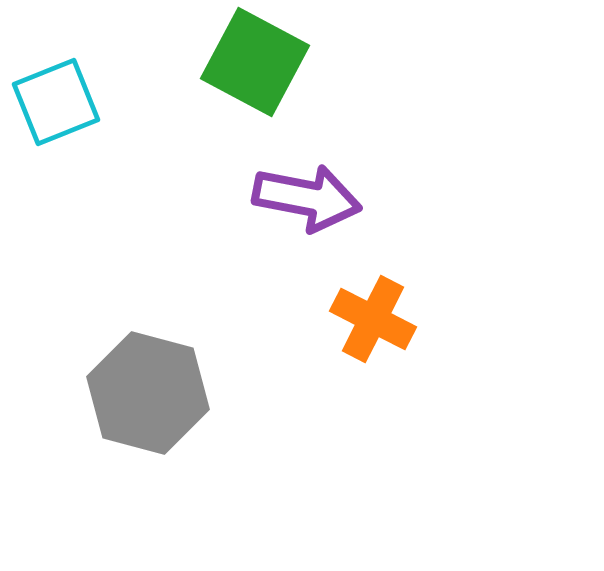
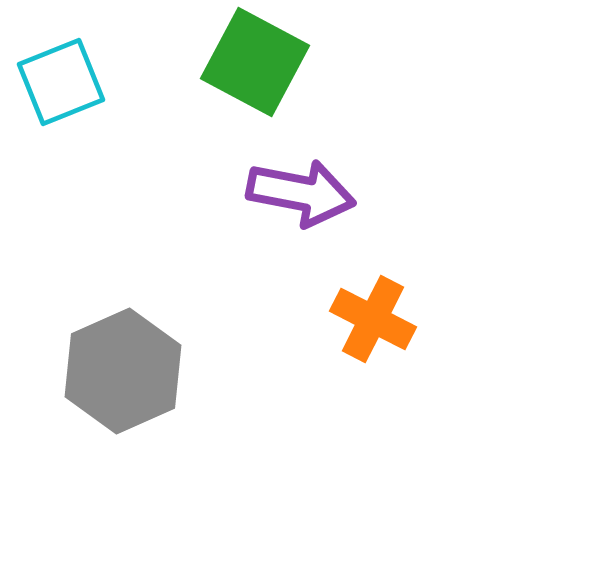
cyan square: moved 5 px right, 20 px up
purple arrow: moved 6 px left, 5 px up
gray hexagon: moved 25 px left, 22 px up; rotated 21 degrees clockwise
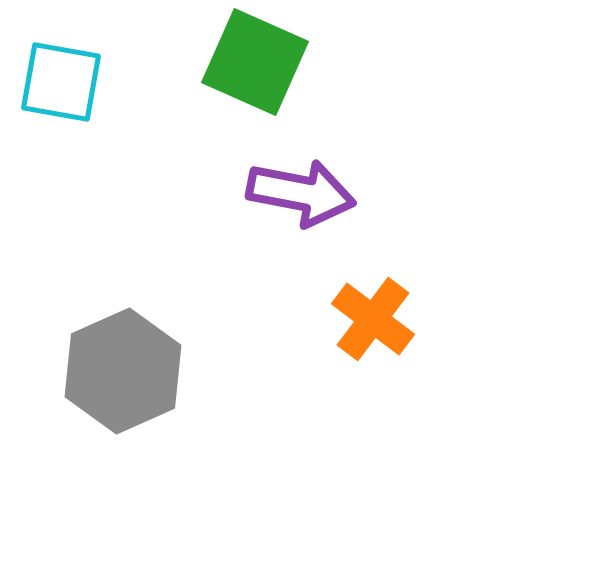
green square: rotated 4 degrees counterclockwise
cyan square: rotated 32 degrees clockwise
orange cross: rotated 10 degrees clockwise
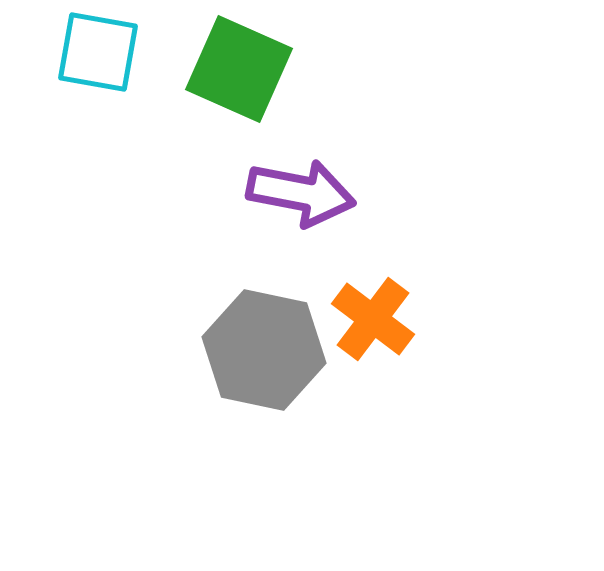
green square: moved 16 px left, 7 px down
cyan square: moved 37 px right, 30 px up
gray hexagon: moved 141 px right, 21 px up; rotated 24 degrees counterclockwise
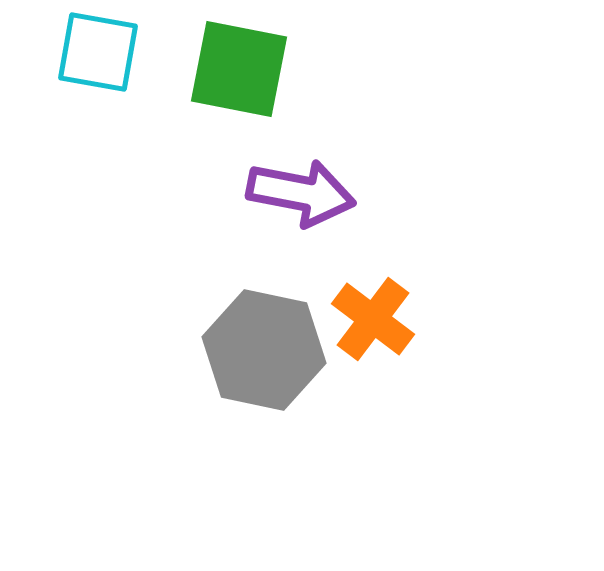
green square: rotated 13 degrees counterclockwise
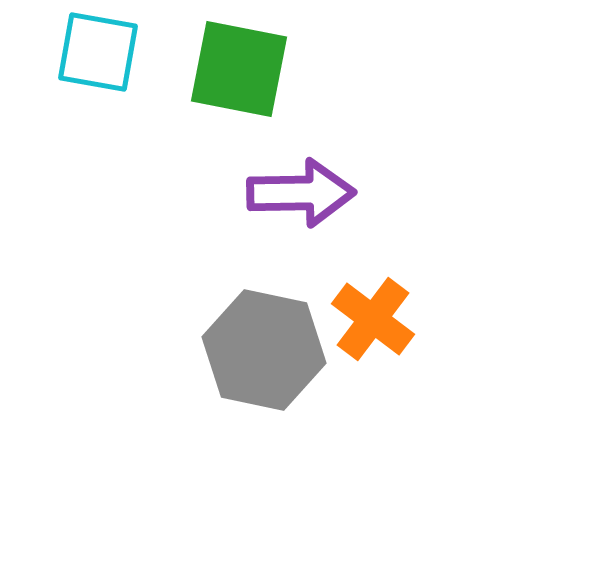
purple arrow: rotated 12 degrees counterclockwise
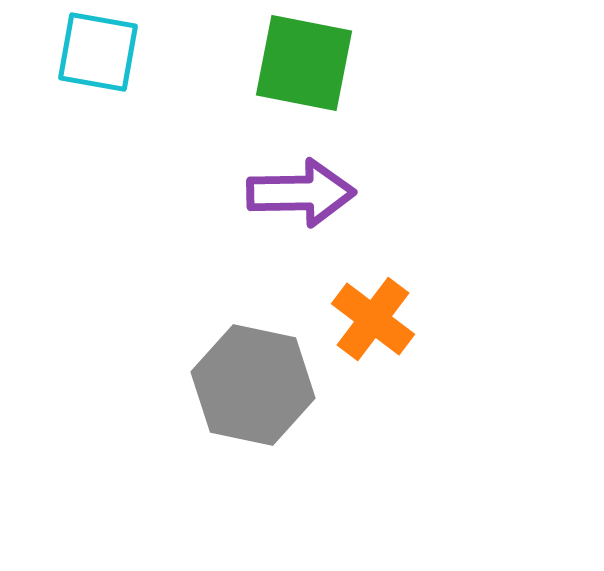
green square: moved 65 px right, 6 px up
gray hexagon: moved 11 px left, 35 px down
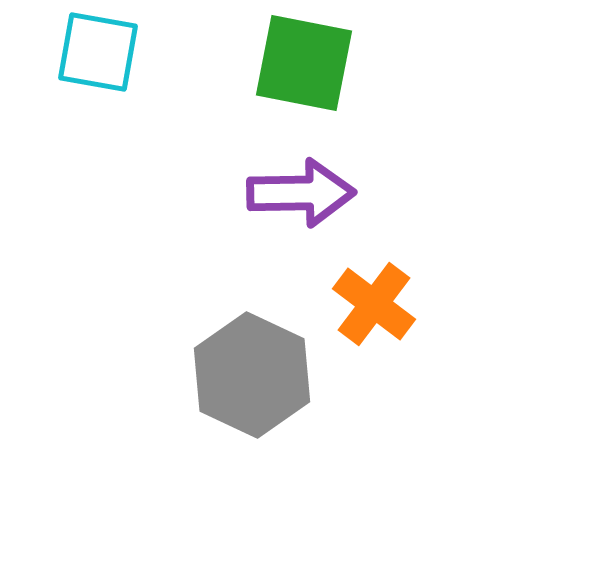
orange cross: moved 1 px right, 15 px up
gray hexagon: moved 1 px left, 10 px up; rotated 13 degrees clockwise
